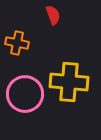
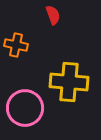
orange cross: moved 1 px left, 2 px down
pink circle: moved 14 px down
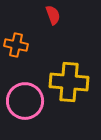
pink circle: moved 7 px up
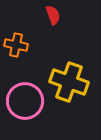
yellow cross: rotated 15 degrees clockwise
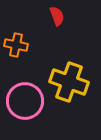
red semicircle: moved 4 px right, 1 px down
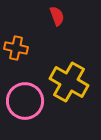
orange cross: moved 3 px down
yellow cross: rotated 9 degrees clockwise
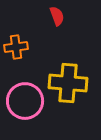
orange cross: moved 1 px up; rotated 20 degrees counterclockwise
yellow cross: moved 1 px left, 1 px down; rotated 24 degrees counterclockwise
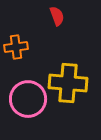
pink circle: moved 3 px right, 2 px up
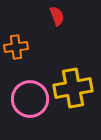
yellow cross: moved 5 px right, 5 px down; rotated 15 degrees counterclockwise
pink circle: moved 2 px right
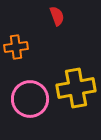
yellow cross: moved 3 px right
